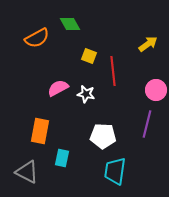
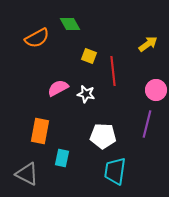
gray triangle: moved 2 px down
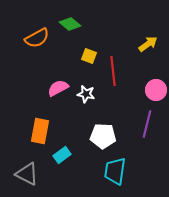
green diamond: rotated 20 degrees counterclockwise
cyan rectangle: moved 3 px up; rotated 42 degrees clockwise
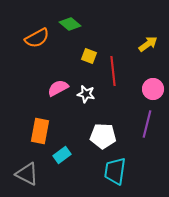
pink circle: moved 3 px left, 1 px up
